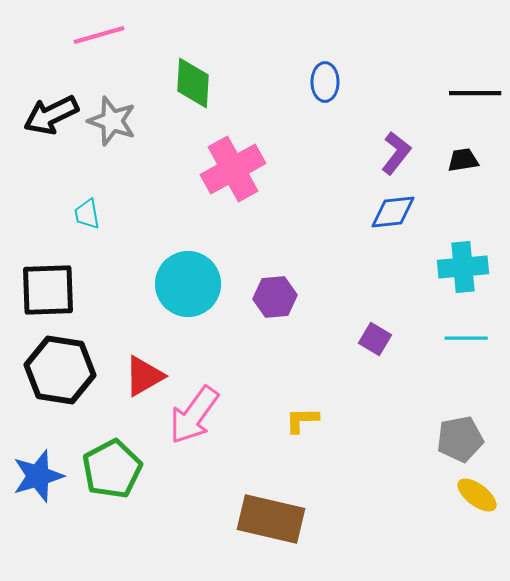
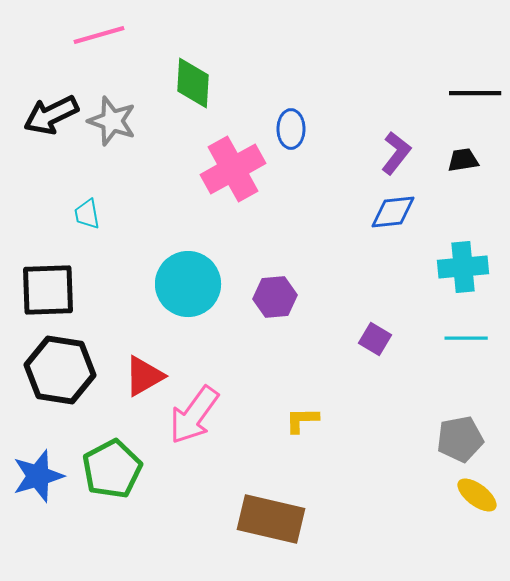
blue ellipse: moved 34 px left, 47 px down
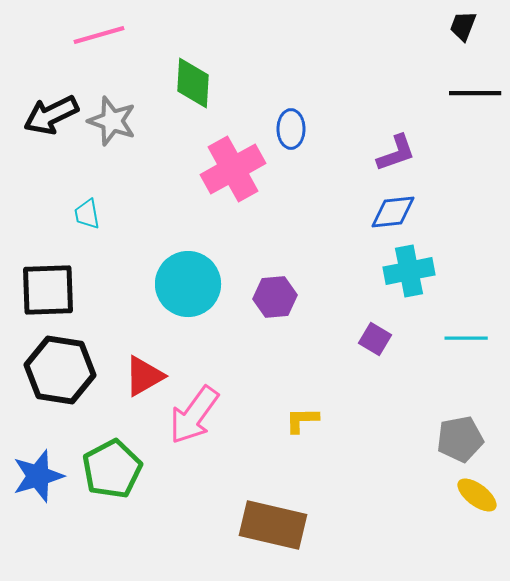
purple L-shape: rotated 33 degrees clockwise
black trapezoid: moved 134 px up; rotated 60 degrees counterclockwise
cyan cross: moved 54 px left, 4 px down; rotated 6 degrees counterclockwise
brown rectangle: moved 2 px right, 6 px down
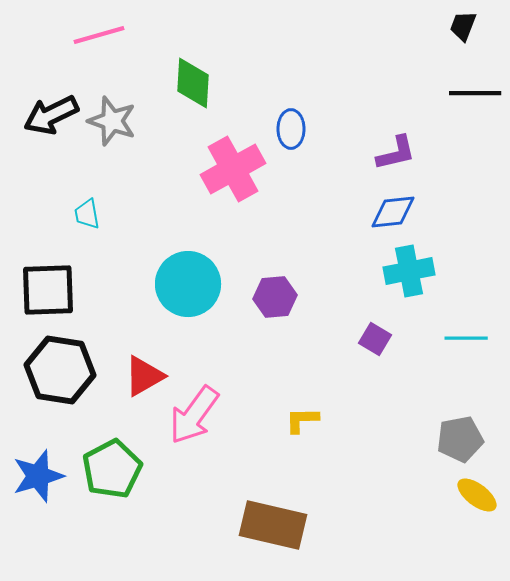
purple L-shape: rotated 6 degrees clockwise
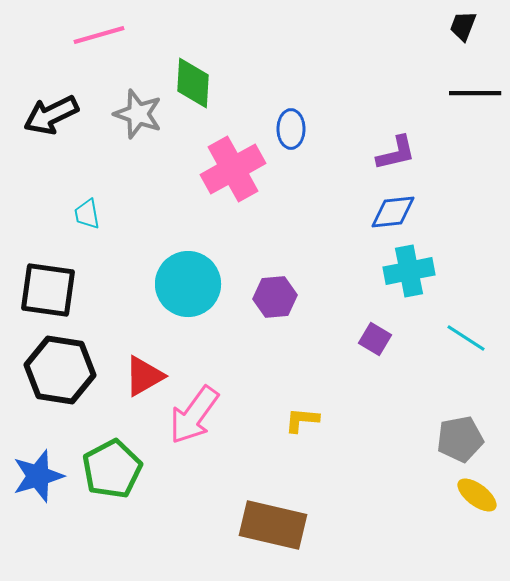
gray star: moved 26 px right, 7 px up
black square: rotated 10 degrees clockwise
cyan line: rotated 33 degrees clockwise
yellow L-shape: rotated 6 degrees clockwise
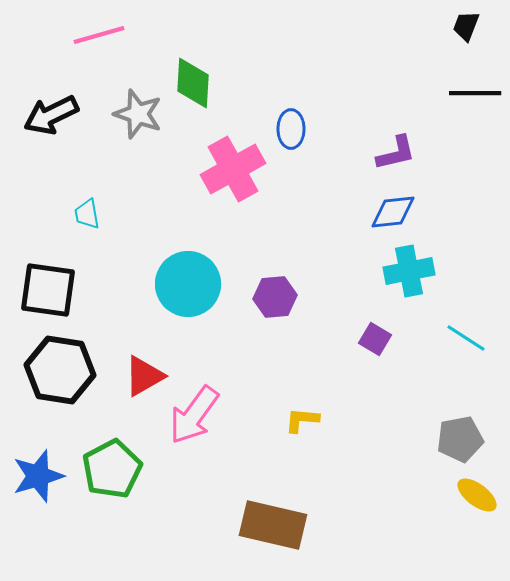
black trapezoid: moved 3 px right
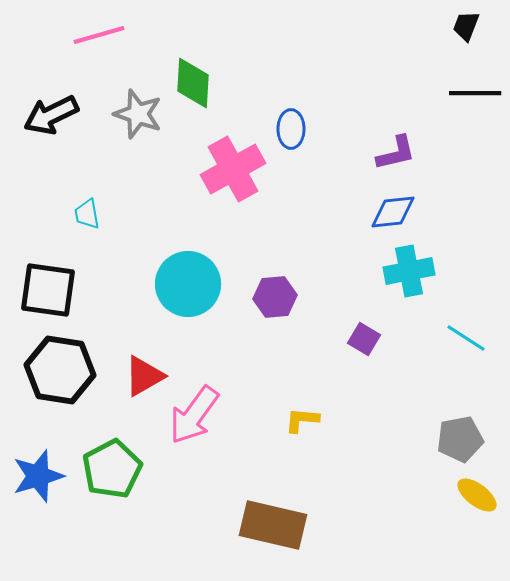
purple square: moved 11 px left
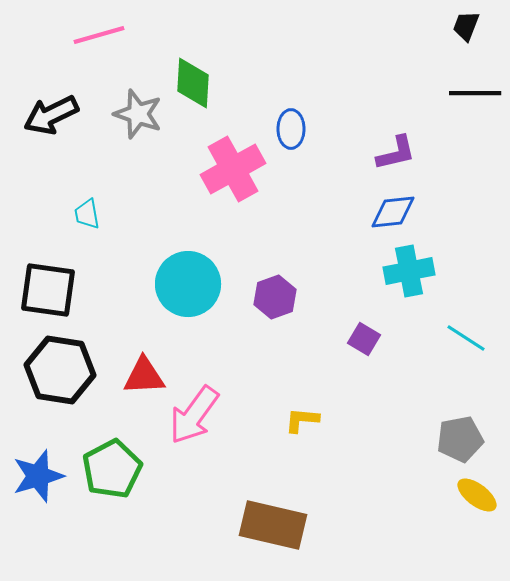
purple hexagon: rotated 15 degrees counterclockwise
red triangle: rotated 27 degrees clockwise
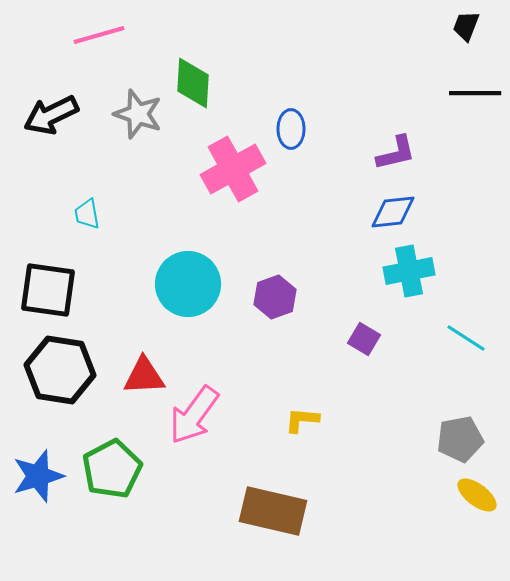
brown rectangle: moved 14 px up
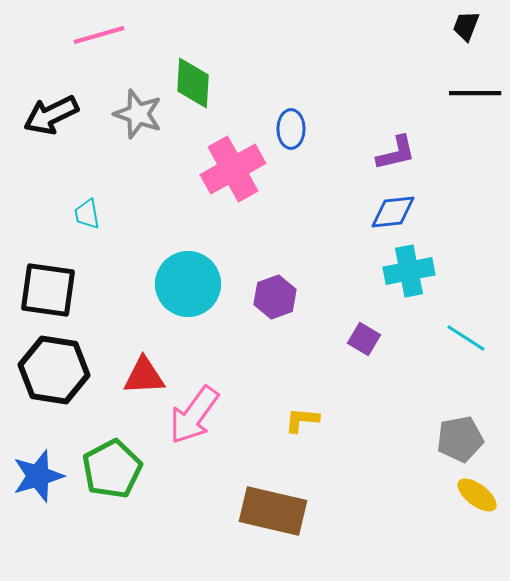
black hexagon: moved 6 px left
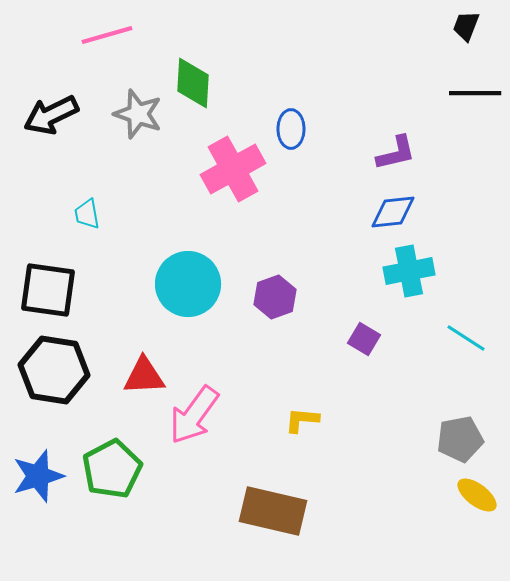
pink line: moved 8 px right
